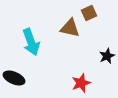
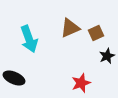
brown square: moved 7 px right, 20 px down
brown triangle: rotated 35 degrees counterclockwise
cyan arrow: moved 2 px left, 3 px up
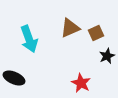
red star: rotated 24 degrees counterclockwise
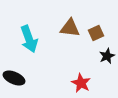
brown triangle: rotated 30 degrees clockwise
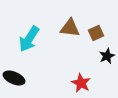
cyan arrow: rotated 52 degrees clockwise
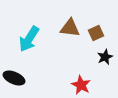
black star: moved 2 px left, 1 px down
red star: moved 2 px down
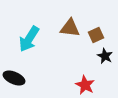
brown square: moved 2 px down
black star: moved 1 px up; rotated 21 degrees counterclockwise
red star: moved 4 px right
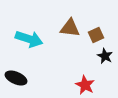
cyan arrow: rotated 104 degrees counterclockwise
black ellipse: moved 2 px right
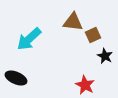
brown triangle: moved 3 px right, 6 px up
brown square: moved 3 px left
cyan arrow: rotated 120 degrees clockwise
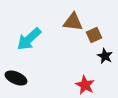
brown square: moved 1 px right
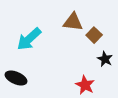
brown square: rotated 21 degrees counterclockwise
black star: moved 3 px down
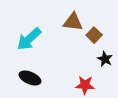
black ellipse: moved 14 px right
red star: rotated 24 degrees counterclockwise
